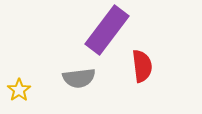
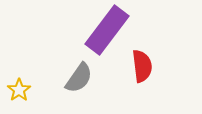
gray semicircle: rotated 48 degrees counterclockwise
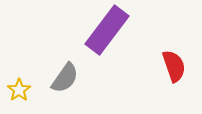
red semicircle: moved 32 px right; rotated 12 degrees counterclockwise
gray semicircle: moved 14 px left
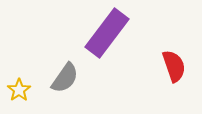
purple rectangle: moved 3 px down
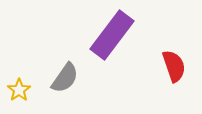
purple rectangle: moved 5 px right, 2 px down
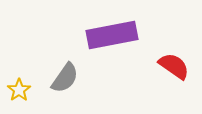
purple rectangle: rotated 42 degrees clockwise
red semicircle: rotated 36 degrees counterclockwise
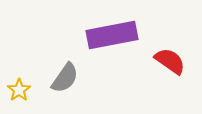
red semicircle: moved 4 px left, 5 px up
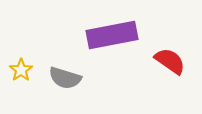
gray semicircle: rotated 72 degrees clockwise
yellow star: moved 2 px right, 20 px up
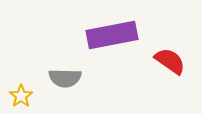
yellow star: moved 26 px down
gray semicircle: rotated 16 degrees counterclockwise
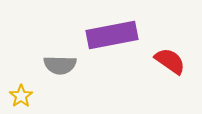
gray semicircle: moved 5 px left, 13 px up
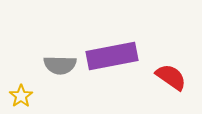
purple rectangle: moved 21 px down
red semicircle: moved 1 px right, 16 px down
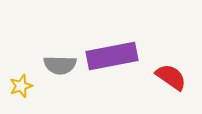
yellow star: moved 10 px up; rotated 15 degrees clockwise
